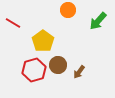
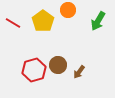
green arrow: rotated 12 degrees counterclockwise
yellow pentagon: moved 20 px up
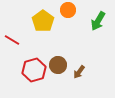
red line: moved 1 px left, 17 px down
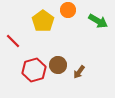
green arrow: rotated 90 degrees counterclockwise
red line: moved 1 px right, 1 px down; rotated 14 degrees clockwise
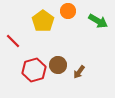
orange circle: moved 1 px down
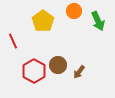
orange circle: moved 6 px right
green arrow: rotated 36 degrees clockwise
red line: rotated 21 degrees clockwise
red hexagon: moved 1 px down; rotated 15 degrees counterclockwise
